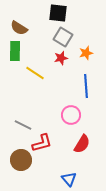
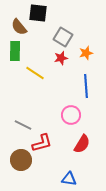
black square: moved 20 px left
brown semicircle: moved 1 px up; rotated 18 degrees clockwise
blue triangle: rotated 42 degrees counterclockwise
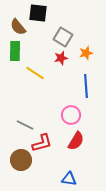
brown semicircle: moved 1 px left
gray line: moved 2 px right
red semicircle: moved 6 px left, 3 px up
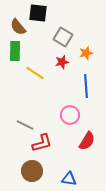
red star: moved 1 px right, 4 px down
pink circle: moved 1 px left
red semicircle: moved 11 px right
brown circle: moved 11 px right, 11 px down
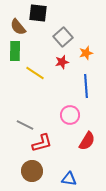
gray square: rotated 18 degrees clockwise
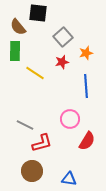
pink circle: moved 4 px down
